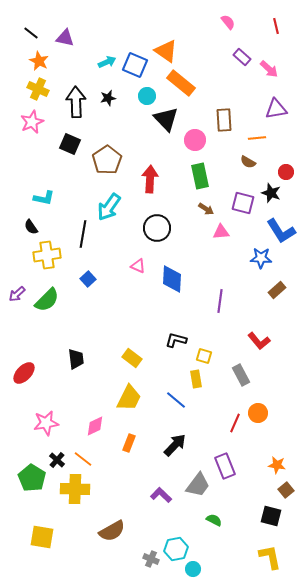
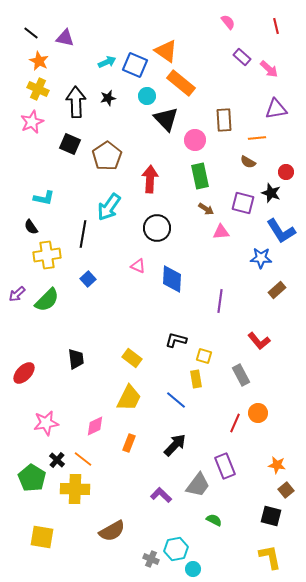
brown pentagon at (107, 160): moved 4 px up
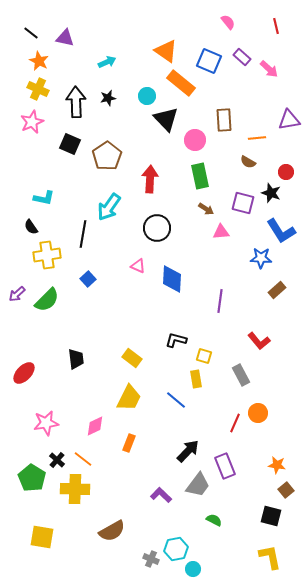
blue square at (135, 65): moved 74 px right, 4 px up
purple triangle at (276, 109): moved 13 px right, 11 px down
black arrow at (175, 445): moved 13 px right, 6 px down
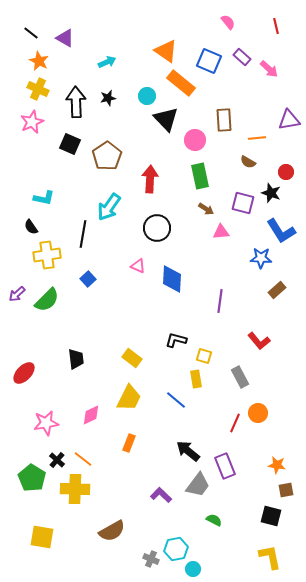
purple triangle at (65, 38): rotated 18 degrees clockwise
gray rectangle at (241, 375): moved 1 px left, 2 px down
pink diamond at (95, 426): moved 4 px left, 11 px up
black arrow at (188, 451): rotated 95 degrees counterclockwise
brown square at (286, 490): rotated 28 degrees clockwise
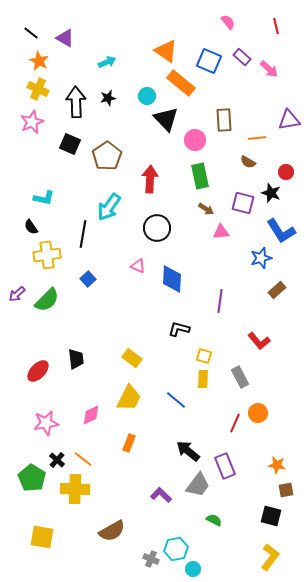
blue star at (261, 258): rotated 20 degrees counterclockwise
black L-shape at (176, 340): moved 3 px right, 11 px up
red ellipse at (24, 373): moved 14 px right, 2 px up
yellow rectangle at (196, 379): moved 7 px right; rotated 12 degrees clockwise
yellow L-shape at (270, 557): rotated 48 degrees clockwise
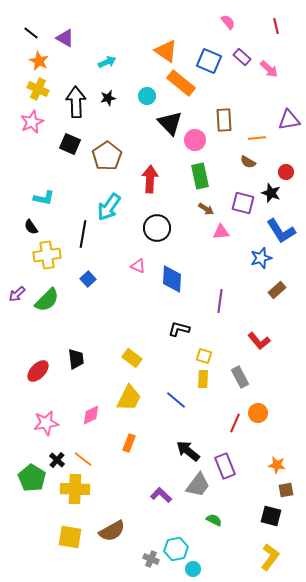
black triangle at (166, 119): moved 4 px right, 4 px down
yellow square at (42, 537): moved 28 px right
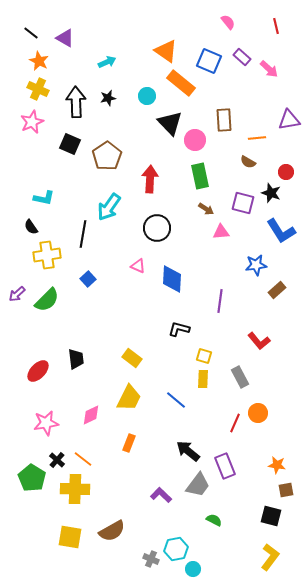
blue star at (261, 258): moved 5 px left, 7 px down; rotated 10 degrees clockwise
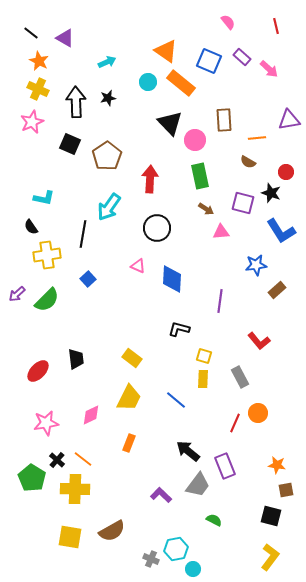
cyan circle at (147, 96): moved 1 px right, 14 px up
